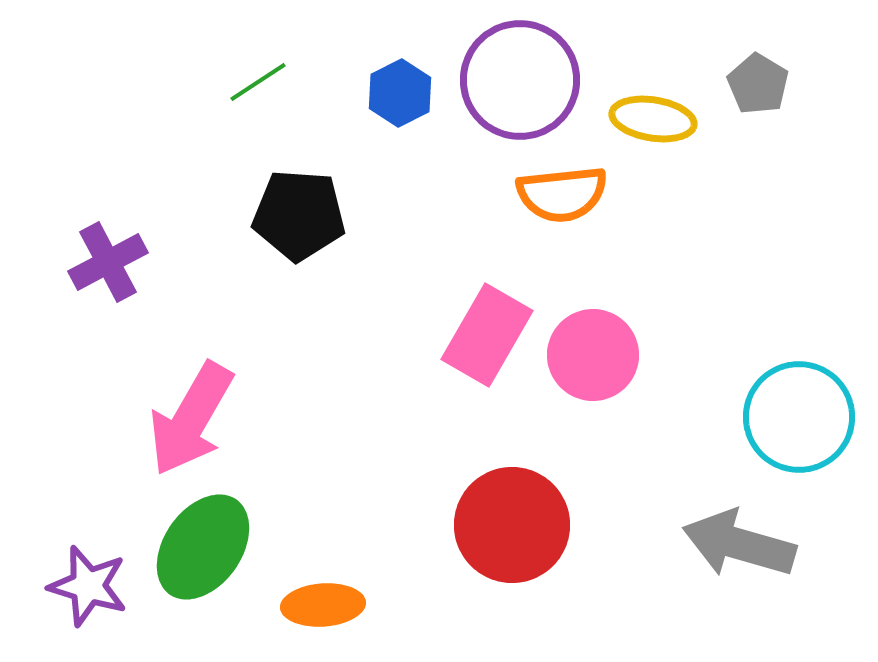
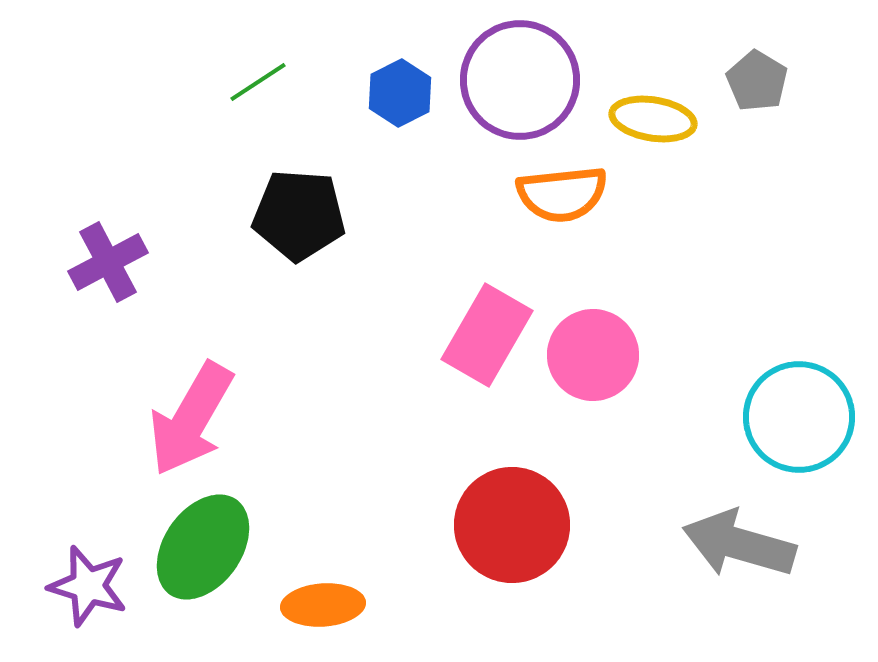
gray pentagon: moved 1 px left, 3 px up
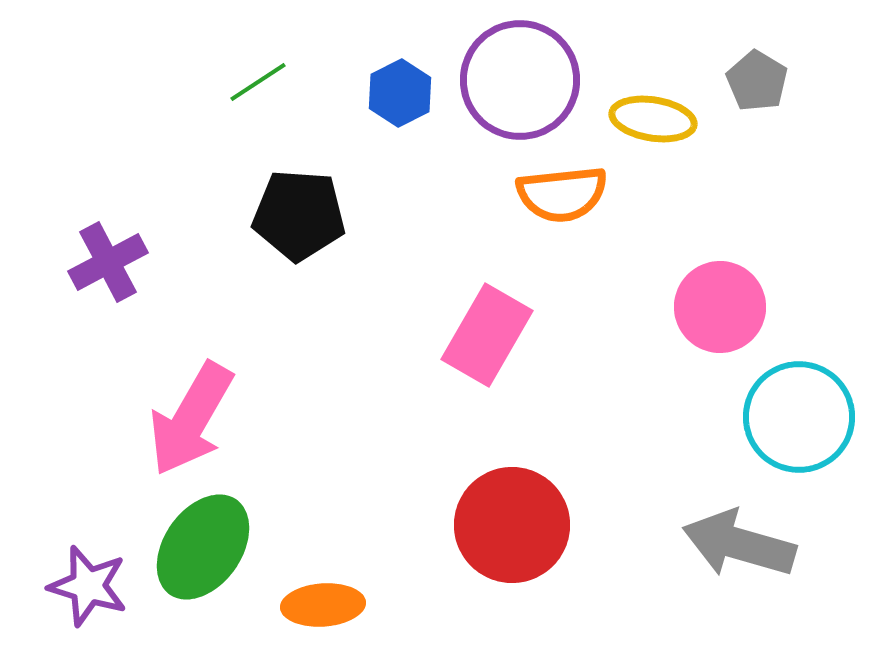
pink circle: moved 127 px right, 48 px up
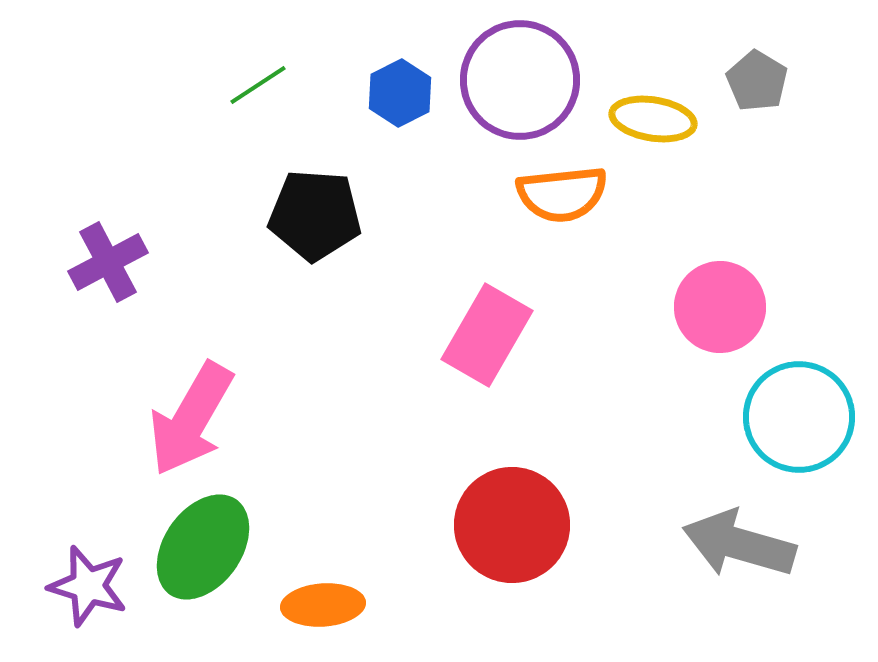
green line: moved 3 px down
black pentagon: moved 16 px right
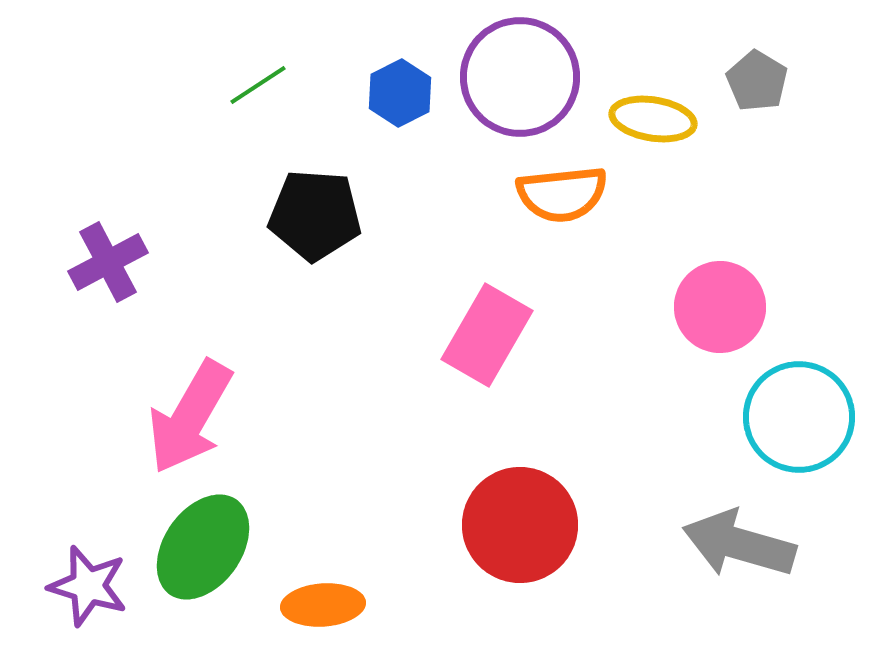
purple circle: moved 3 px up
pink arrow: moved 1 px left, 2 px up
red circle: moved 8 px right
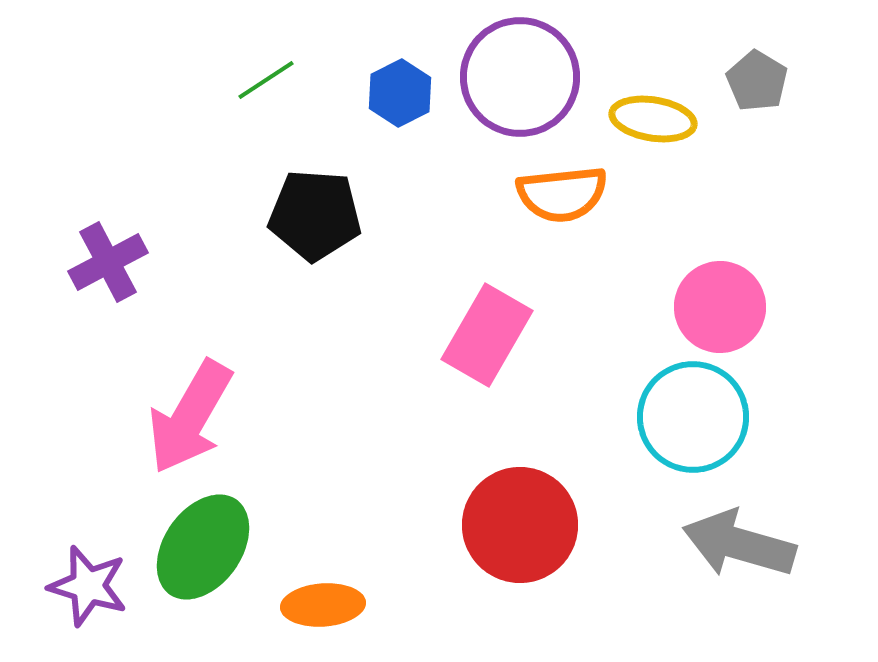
green line: moved 8 px right, 5 px up
cyan circle: moved 106 px left
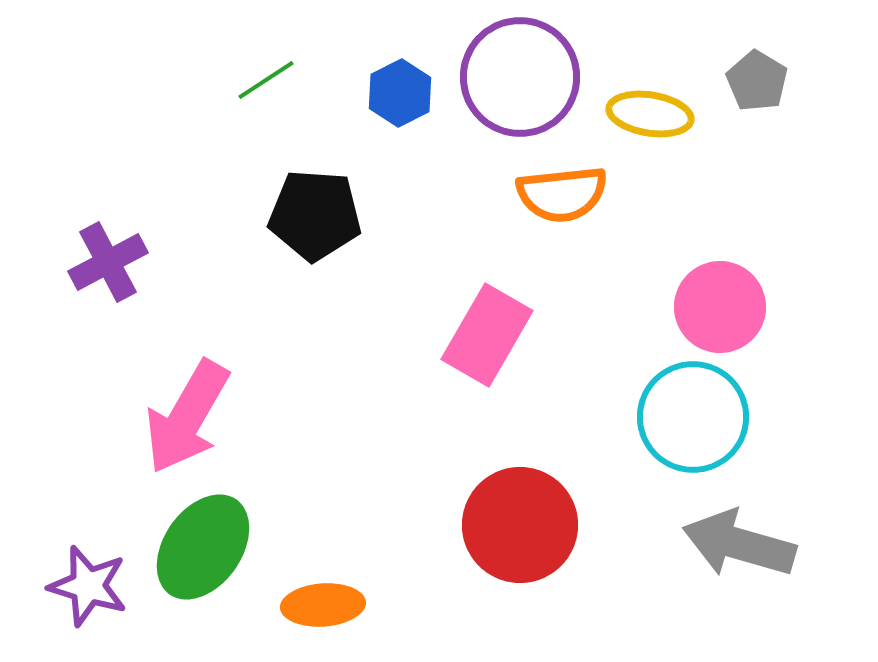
yellow ellipse: moved 3 px left, 5 px up
pink arrow: moved 3 px left
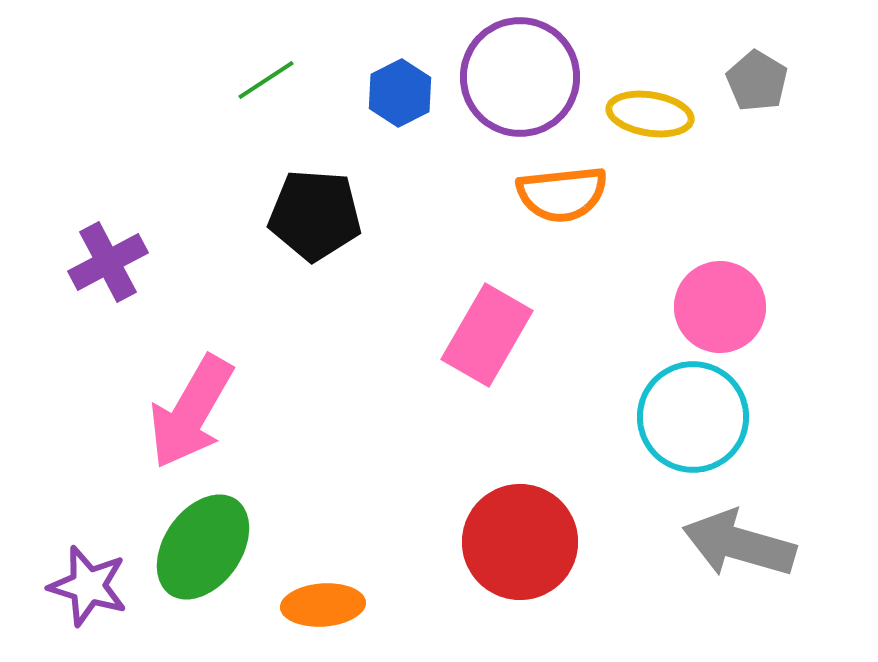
pink arrow: moved 4 px right, 5 px up
red circle: moved 17 px down
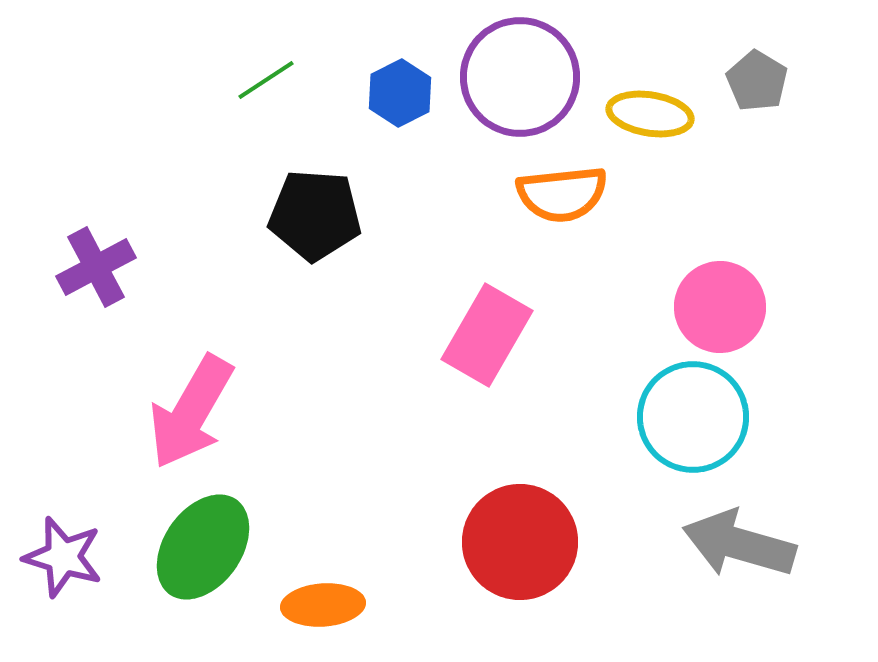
purple cross: moved 12 px left, 5 px down
purple star: moved 25 px left, 29 px up
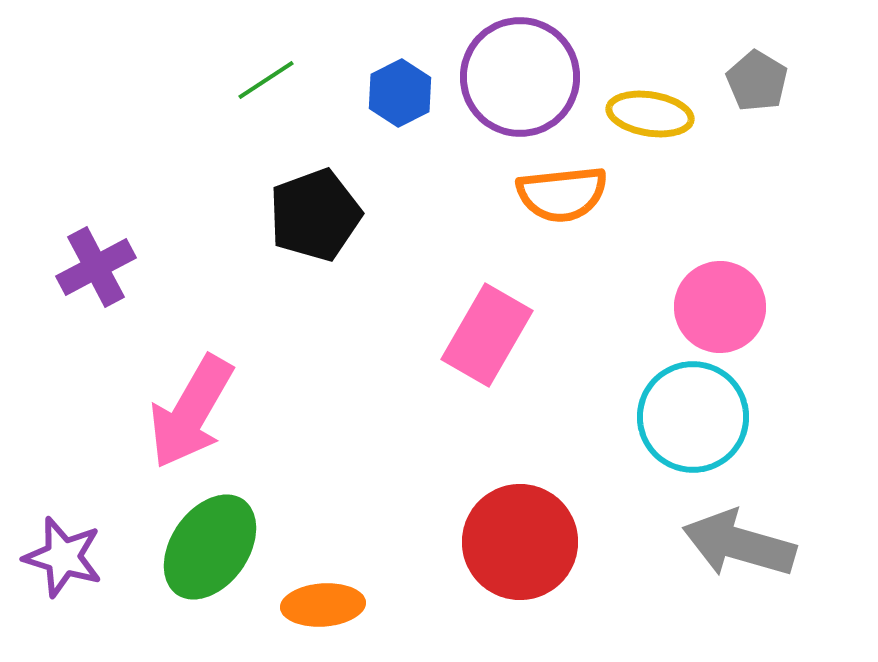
black pentagon: rotated 24 degrees counterclockwise
green ellipse: moved 7 px right
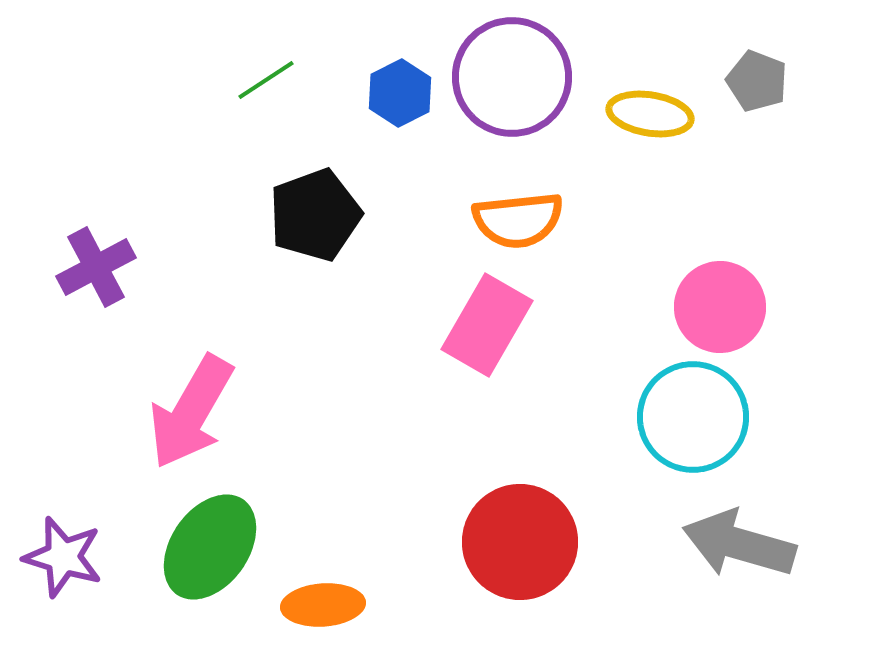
purple circle: moved 8 px left
gray pentagon: rotated 10 degrees counterclockwise
orange semicircle: moved 44 px left, 26 px down
pink rectangle: moved 10 px up
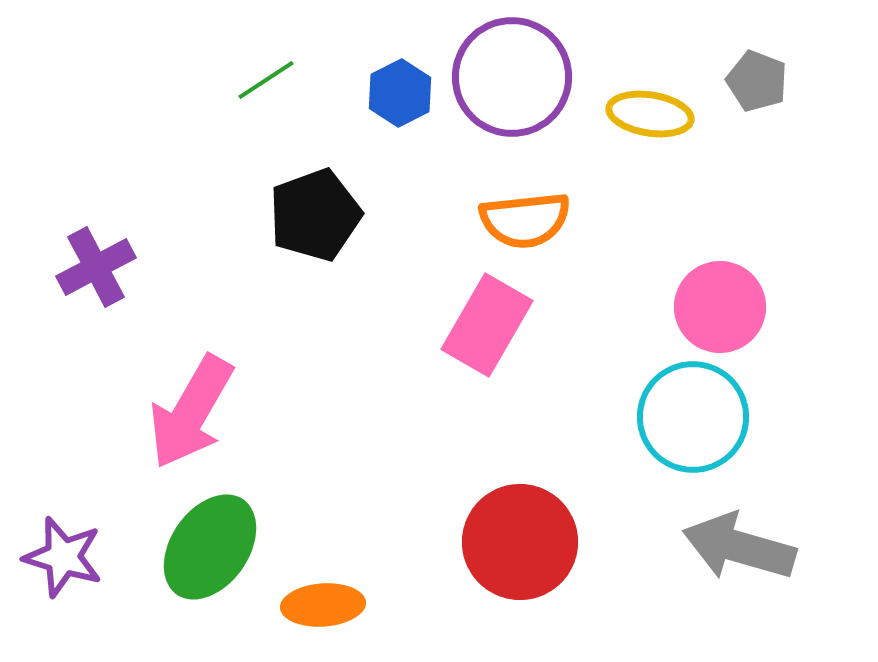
orange semicircle: moved 7 px right
gray arrow: moved 3 px down
